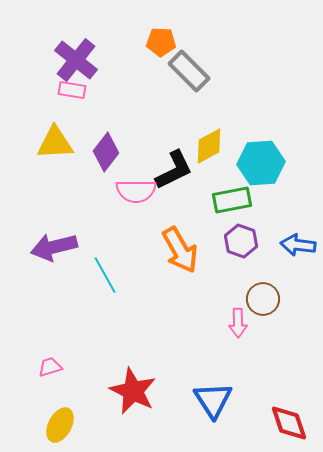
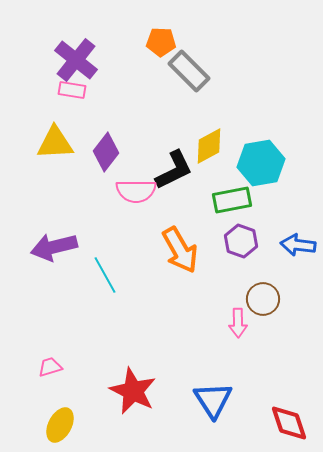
cyan hexagon: rotated 6 degrees counterclockwise
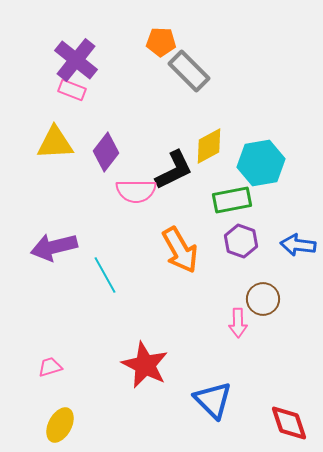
pink rectangle: rotated 12 degrees clockwise
red star: moved 12 px right, 26 px up
blue triangle: rotated 12 degrees counterclockwise
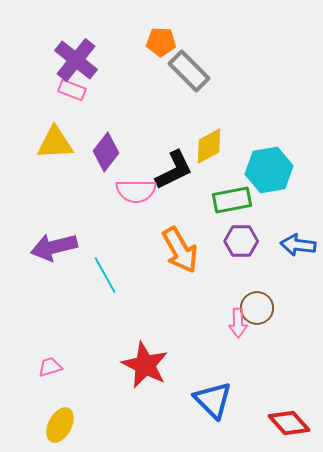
cyan hexagon: moved 8 px right, 7 px down
purple hexagon: rotated 20 degrees counterclockwise
brown circle: moved 6 px left, 9 px down
red diamond: rotated 24 degrees counterclockwise
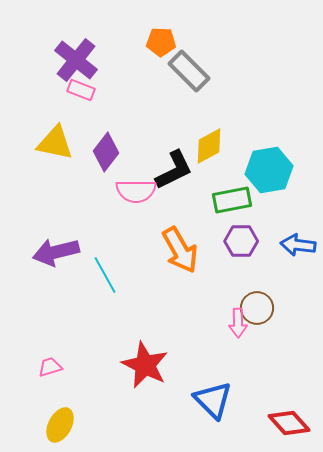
pink rectangle: moved 9 px right
yellow triangle: rotated 15 degrees clockwise
purple arrow: moved 2 px right, 5 px down
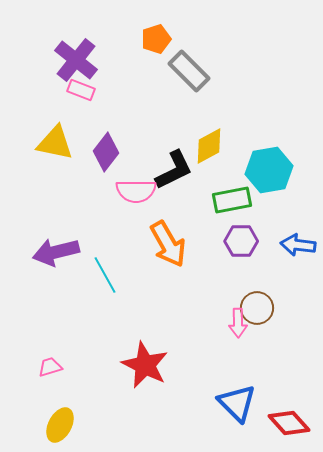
orange pentagon: moved 5 px left, 3 px up; rotated 20 degrees counterclockwise
orange arrow: moved 12 px left, 6 px up
blue triangle: moved 24 px right, 3 px down
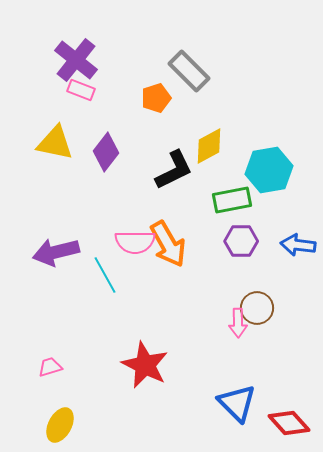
orange pentagon: moved 59 px down
pink semicircle: moved 1 px left, 51 px down
